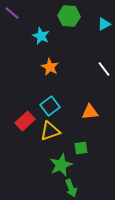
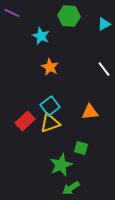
purple line: rotated 14 degrees counterclockwise
yellow triangle: moved 8 px up
green square: rotated 24 degrees clockwise
green arrow: rotated 78 degrees clockwise
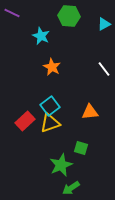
orange star: moved 2 px right
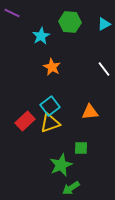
green hexagon: moved 1 px right, 6 px down
cyan star: rotated 18 degrees clockwise
green square: rotated 16 degrees counterclockwise
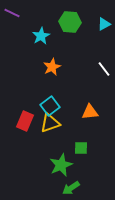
orange star: rotated 18 degrees clockwise
red rectangle: rotated 24 degrees counterclockwise
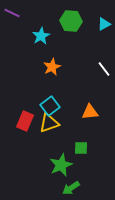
green hexagon: moved 1 px right, 1 px up
yellow triangle: moved 1 px left
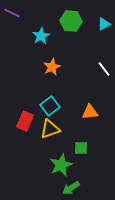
yellow triangle: moved 1 px right, 6 px down
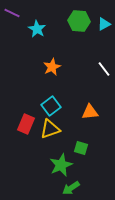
green hexagon: moved 8 px right
cyan star: moved 4 px left, 7 px up; rotated 12 degrees counterclockwise
cyan square: moved 1 px right
red rectangle: moved 1 px right, 3 px down
green square: rotated 16 degrees clockwise
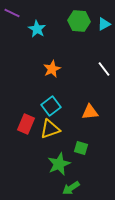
orange star: moved 2 px down
green star: moved 2 px left, 1 px up
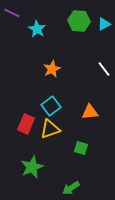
green star: moved 27 px left, 3 px down
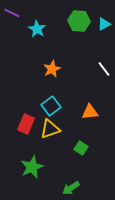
green square: rotated 16 degrees clockwise
